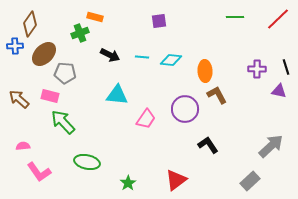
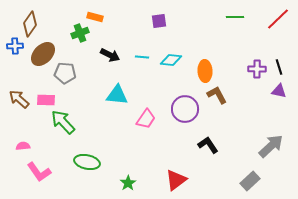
brown ellipse: moved 1 px left
black line: moved 7 px left
pink rectangle: moved 4 px left, 4 px down; rotated 12 degrees counterclockwise
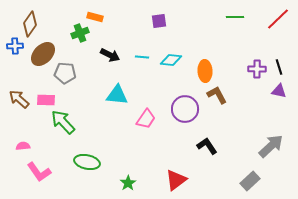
black L-shape: moved 1 px left, 1 px down
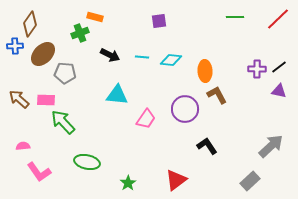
black line: rotated 70 degrees clockwise
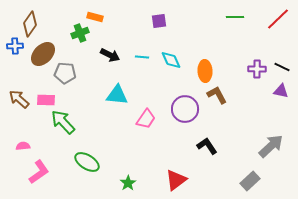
cyan diamond: rotated 60 degrees clockwise
black line: moved 3 px right; rotated 63 degrees clockwise
purple triangle: moved 2 px right
green ellipse: rotated 20 degrees clockwise
pink L-shape: rotated 90 degrees counterclockwise
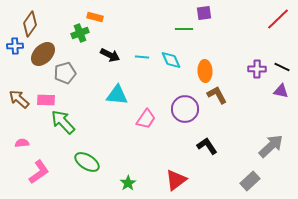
green line: moved 51 px left, 12 px down
purple square: moved 45 px right, 8 px up
gray pentagon: rotated 20 degrees counterclockwise
pink semicircle: moved 1 px left, 3 px up
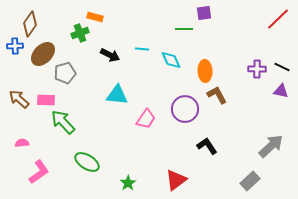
cyan line: moved 8 px up
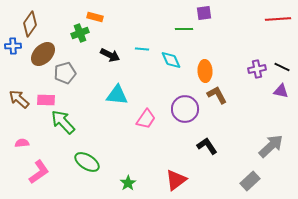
red line: rotated 40 degrees clockwise
blue cross: moved 2 px left
purple cross: rotated 12 degrees counterclockwise
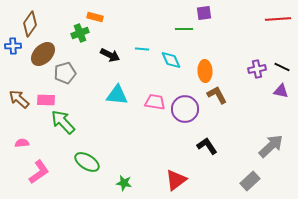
pink trapezoid: moved 9 px right, 17 px up; rotated 115 degrees counterclockwise
green star: moved 4 px left; rotated 28 degrees counterclockwise
